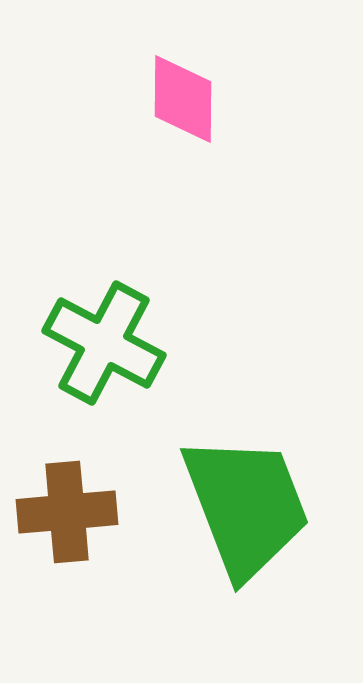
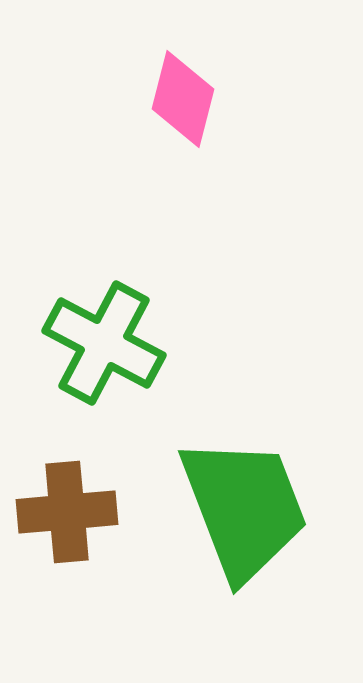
pink diamond: rotated 14 degrees clockwise
green trapezoid: moved 2 px left, 2 px down
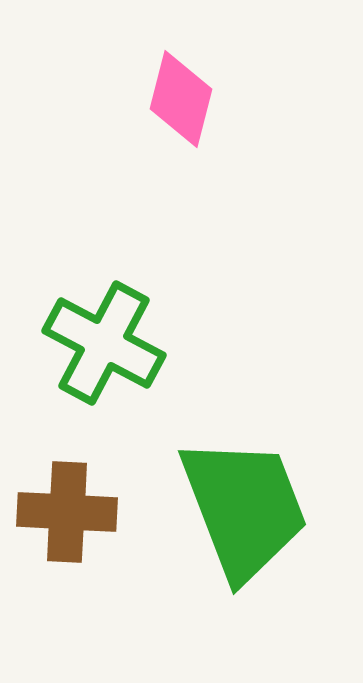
pink diamond: moved 2 px left
brown cross: rotated 8 degrees clockwise
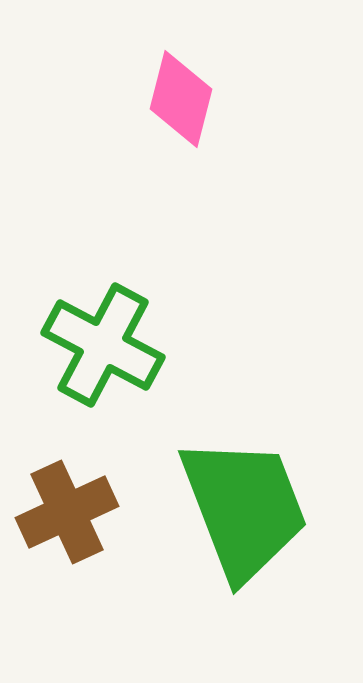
green cross: moved 1 px left, 2 px down
brown cross: rotated 28 degrees counterclockwise
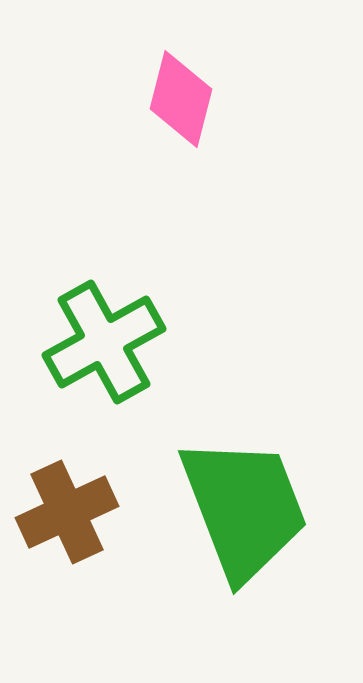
green cross: moved 1 px right, 3 px up; rotated 33 degrees clockwise
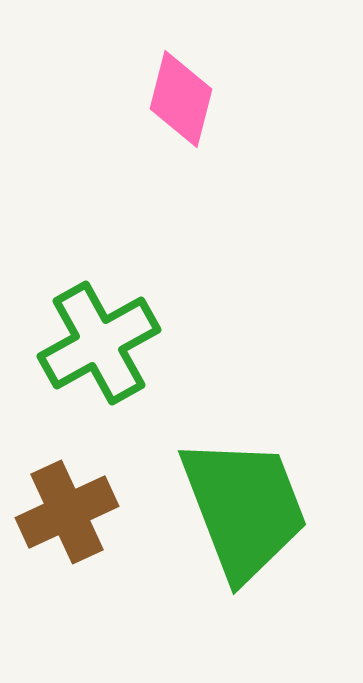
green cross: moved 5 px left, 1 px down
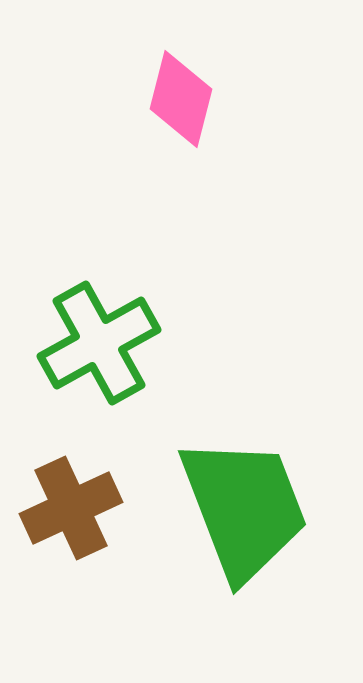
brown cross: moved 4 px right, 4 px up
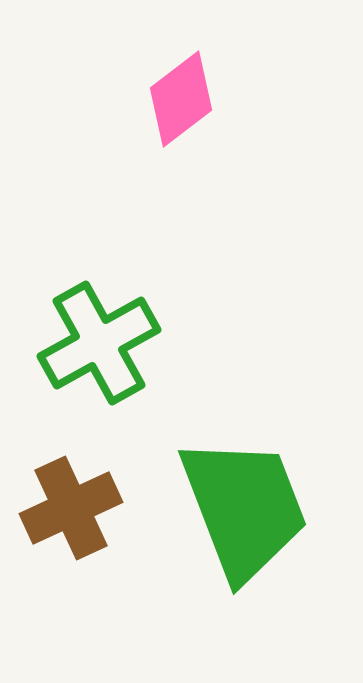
pink diamond: rotated 38 degrees clockwise
